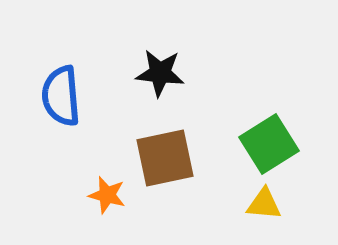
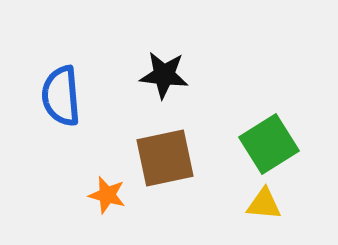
black star: moved 4 px right, 2 px down
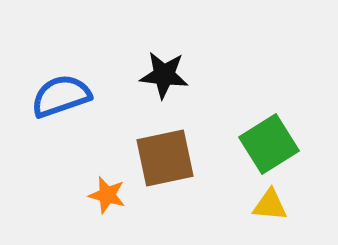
blue semicircle: rotated 76 degrees clockwise
yellow triangle: moved 6 px right, 1 px down
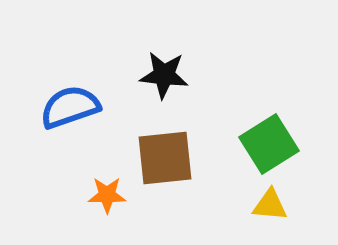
blue semicircle: moved 9 px right, 11 px down
brown square: rotated 6 degrees clockwise
orange star: rotated 15 degrees counterclockwise
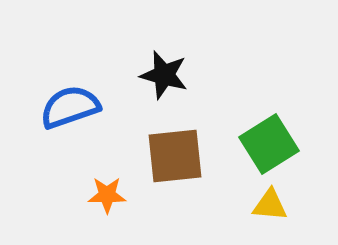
black star: rotated 9 degrees clockwise
brown square: moved 10 px right, 2 px up
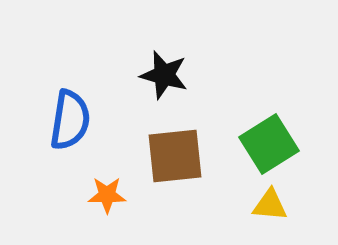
blue semicircle: moved 13 px down; rotated 118 degrees clockwise
